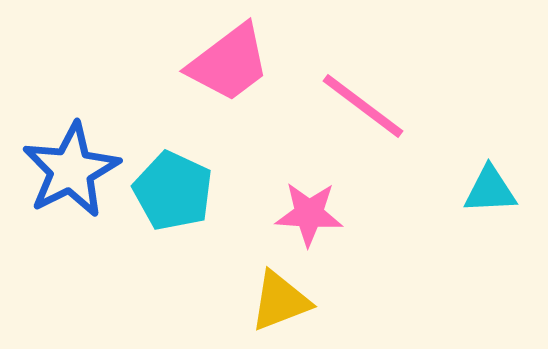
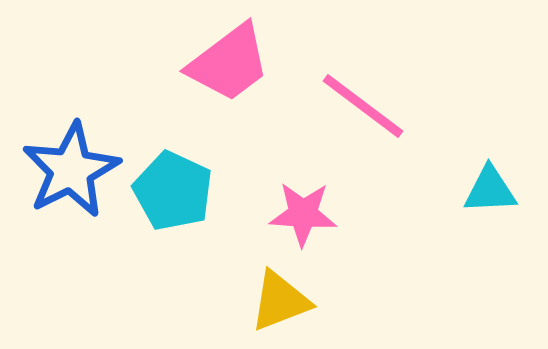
pink star: moved 6 px left
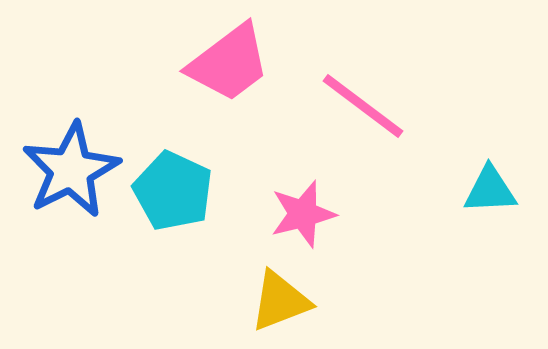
pink star: rotated 18 degrees counterclockwise
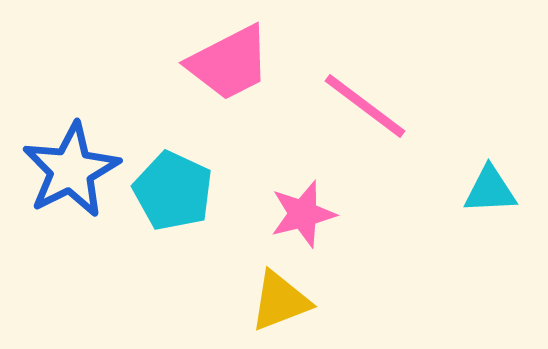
pink trapezoid: rotated 10 degrees clockwise
pink line: moved 2 px right
